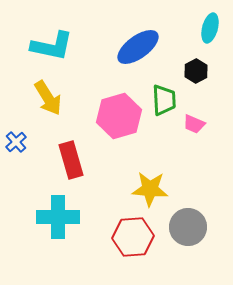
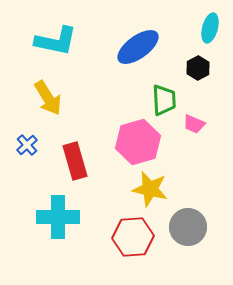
cyan L-shape: moved 4 px right, 5 px up
black hexagon: moved 2 px right, 3 px up
pink hexagon: moved 19 px right, 26 px down
blue cross: moved 11 px right, 3 px down
red rectangle: moved 4 px right, 1 px down
yellow star: rotated 9 degrees clockwise
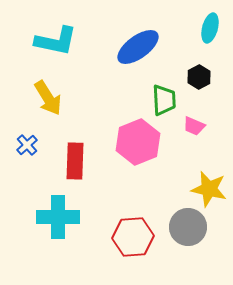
black hexagon: moved 1 px right, 9 px down
pink trapezoid: moved 2 px down
pink hexagon: rotated 6 degrees counterclockwise
red rectangle: rotated 18 degrees clockwise
yellow star: moved 59 px right
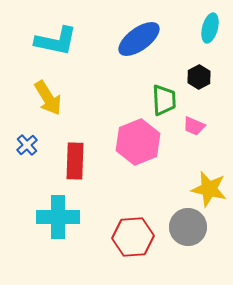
blue ellipse: moved 1 px right, 8 px up
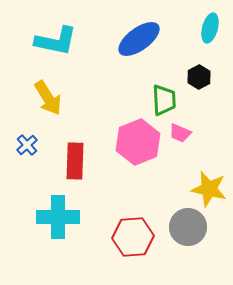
pink trapezoid: moved 14 px left, 7 px down
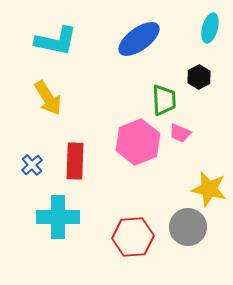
blue cross: moved 5 px right, 20 px down
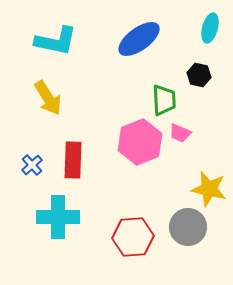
black hexagon: moved 2 px up; rotated 20 degrees counterclockwise
pink hexagon: moved 2 px right
red rectangle: moved 2 px left, 1 px up
